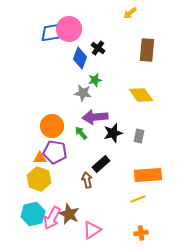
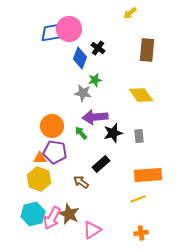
gray rectangle: rotated 16 degrees counterclockwise
brown arrow: moved 6 px left, 2 px down; rotated 42 degrees counterclockwise
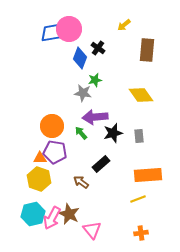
yellow arrow: moved 6 px left, 12 px down
pink triangle: rotated 36 degrees counterclockwise
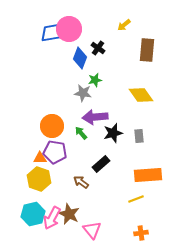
yellow line: moved 2 px left
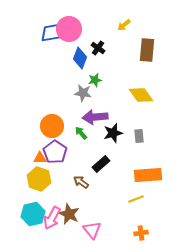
purple pentagon: rotated 25 degrees clockwise
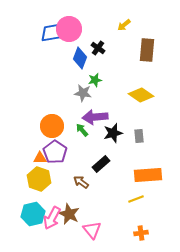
yellow diamond: rotated 20 degrees counterclockwise
green arrow: moved 1 px right, 3 px up
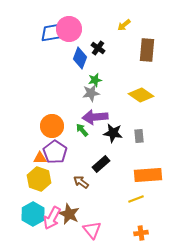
gray star: moved 8 px right; rotated 18 degrees counterclockwise
black star: rotated 24 degrees clockwise
cyan hexagon: rotated 15 degrees counterclockwise
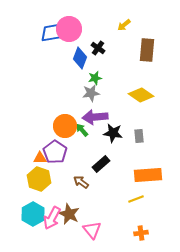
green star: moved 2 px up
orange circle: moved 13 px right
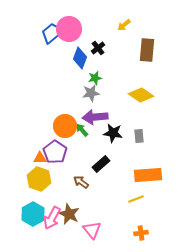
blue trapezoid: rotated 30 degrees counterclockwise
black cross: rotated 16 degrees clockwise
